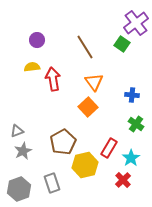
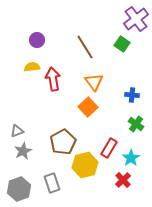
purple cross: moved 4 px up
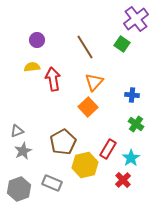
orange triangle: rotated 18 degrees clockwise
red rectangle: moved 1 px left, 1 px down
gray rectangle: rotated 48 degrees counterclockwise
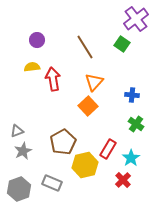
orange square: moved 1 px up
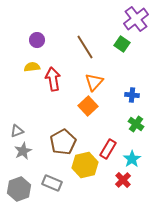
cyan star: moved 1 px right, 1 px down
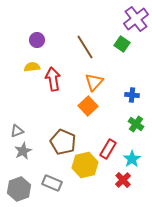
brown pentagon: rotated 20 degrees counterclockwise
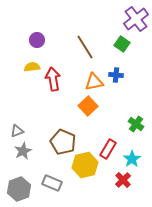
orange triangle: rotated 36 degrees clockwise
blue cross: moved 16 px left, 20 px up
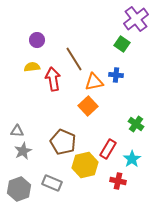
brown line: moved 11 px left, 12 px down
gray triangle: rotated 24 degrees clockwise
red cross: moved 5 px left, 1 px down; rotated 35 degrees counterclockwise
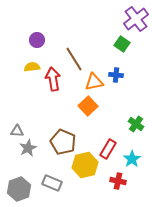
gray star: moved 5 px right, 3 px up
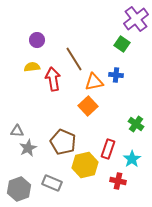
red rectangle: rotated 12 degrees counterclockwise
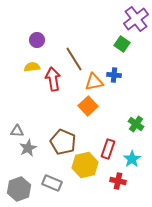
blue cross: moved 2 px left
